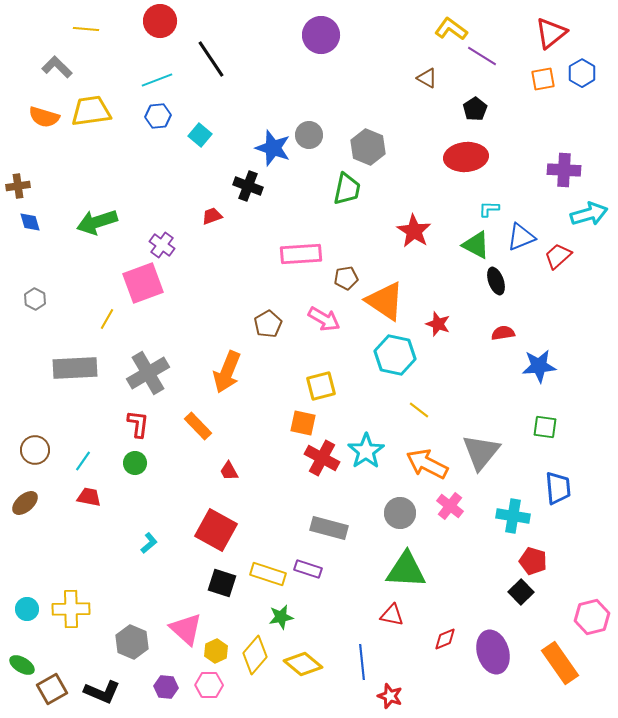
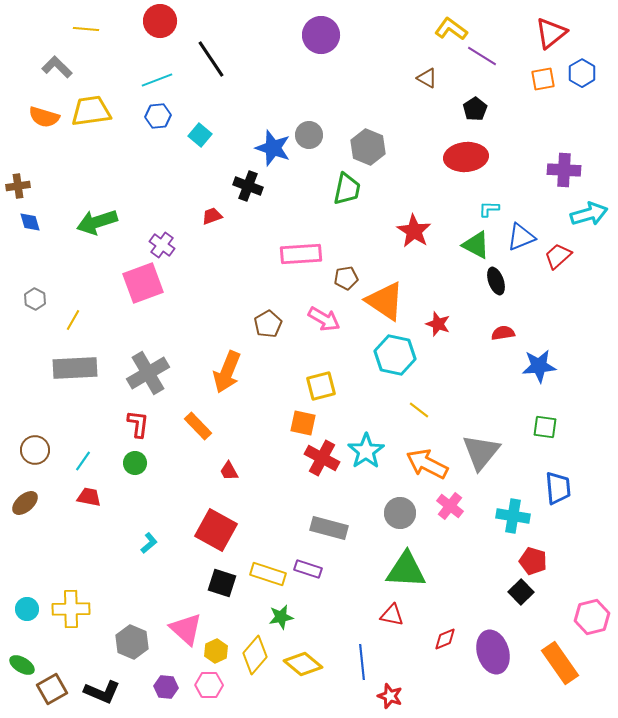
yellow line at (107, 319): moved 34 px left, 1 px down
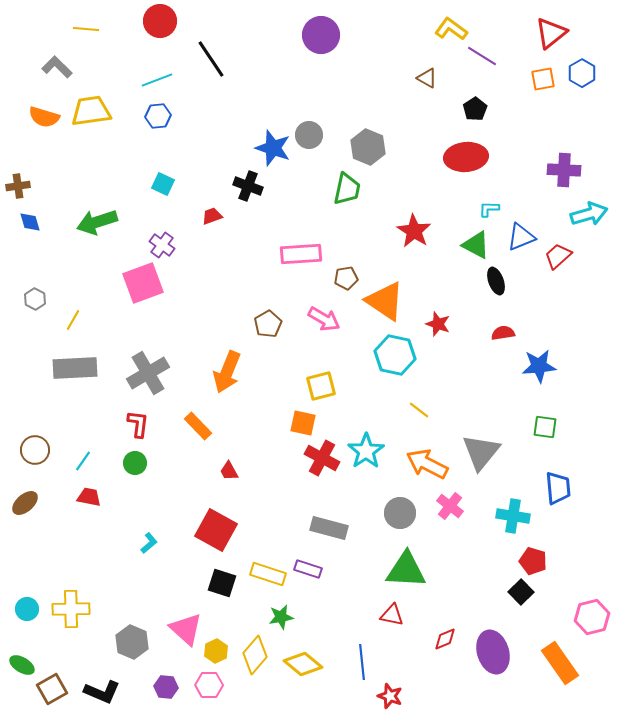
cyan square at (200, 135): moved 37 px left, 49 px down; rotated 15 degrees counterclockwise
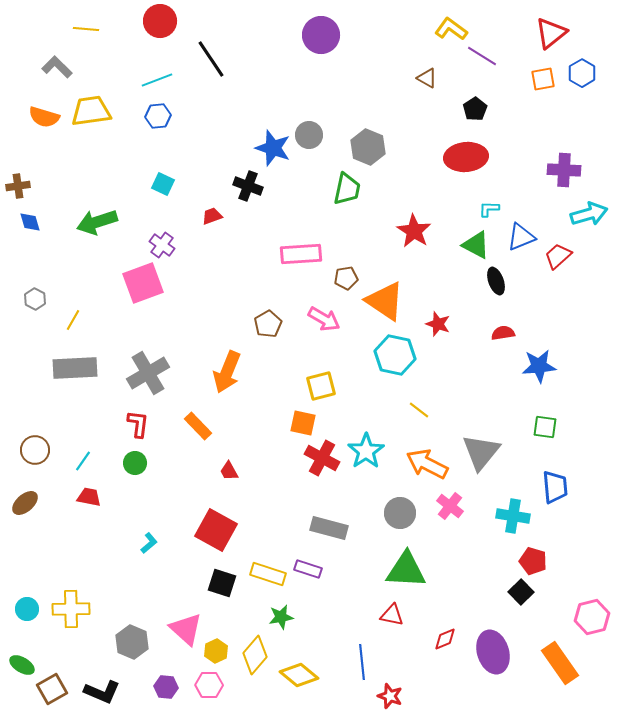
blue trapezoid at (558, 488): moved 3 px left, 1 px up
yellow diamond at (303, 664): moved 4 px left, 11 px down
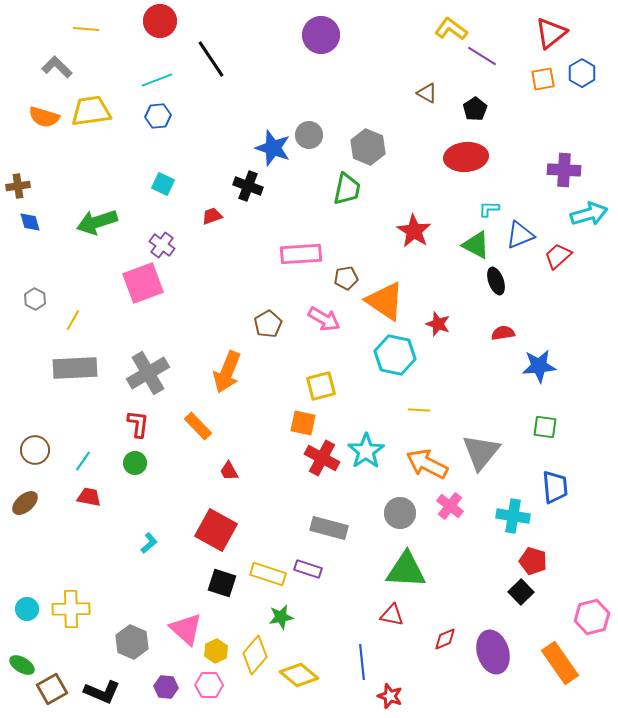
brown triangle at (427, 78): moved 15 px down
blue triangle at (521, 237): moved 1 px left, 2 px up
yellow line at (419, 410): rotated 35 degrees counterclockwise
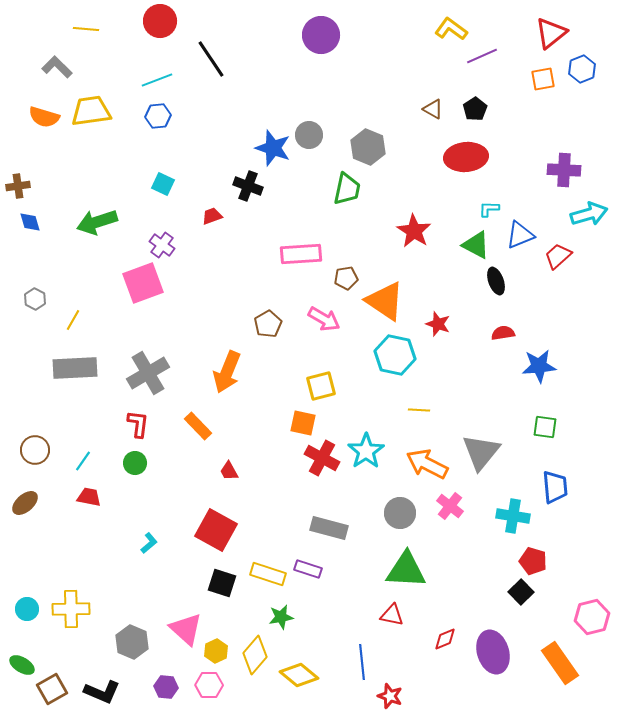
purple line at (482, 56): rotated 56 degrees counterclockwise
blue hexagon at (582, 73): moved 4 px up; rotated 8 degrees clockwise
brown triangle at (427, 93): moved 6 px right, 16 px down
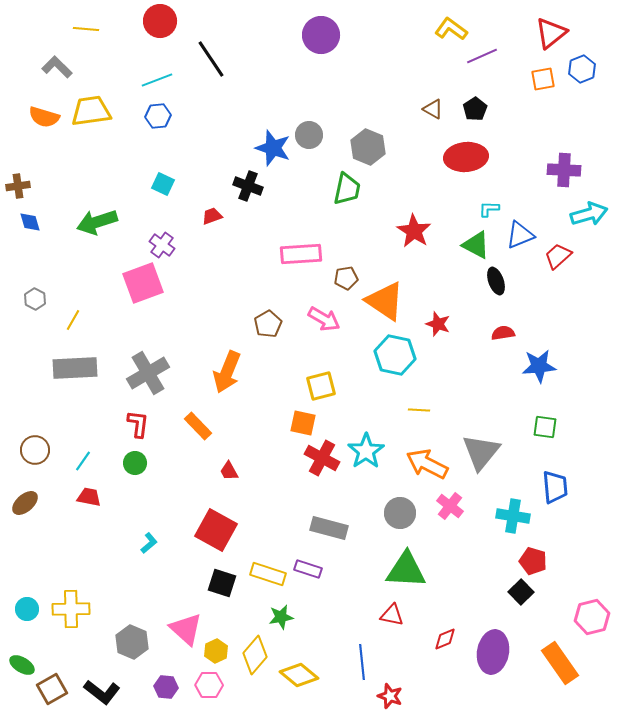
purple ellipse at (493, 652): rotated 27 degrees clockwise
black L-shape at (102, 692): rotated 15 degrees clockwise
